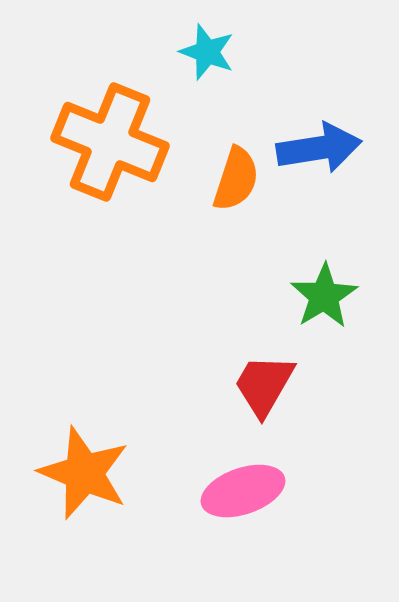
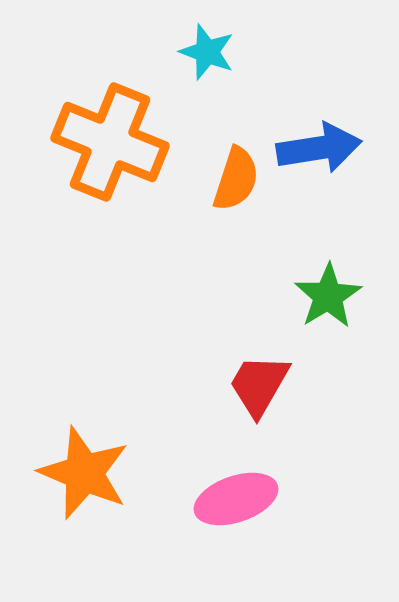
green star: moved 4 px right
red trapezoid: moved 5 px left
pink ellipse: moved 7 px left, 8 px down
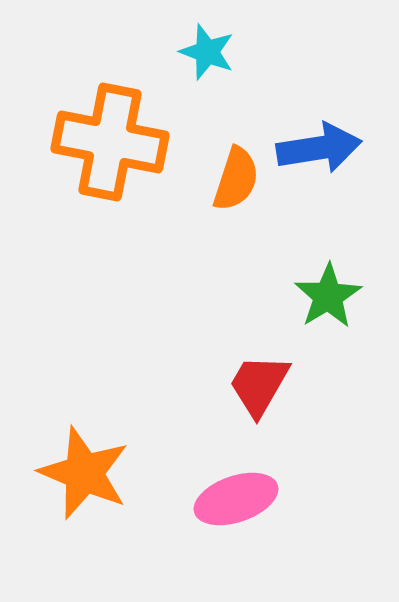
orange cross: rotated 11 degrees counterclockwise
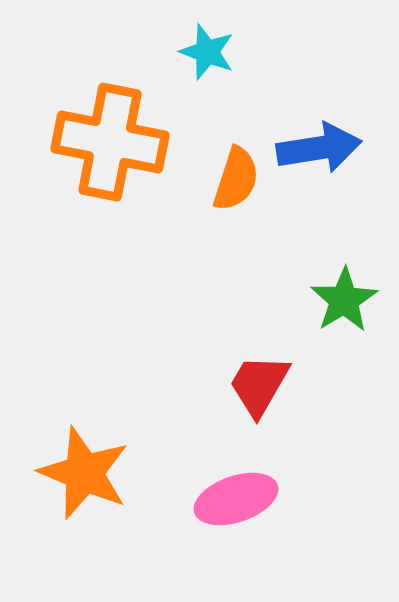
green star: moved 16 px right, 4 px down
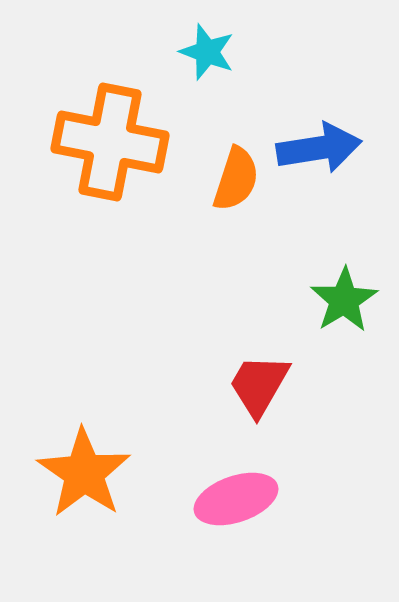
orange star: rotated 12 degrees clockwise
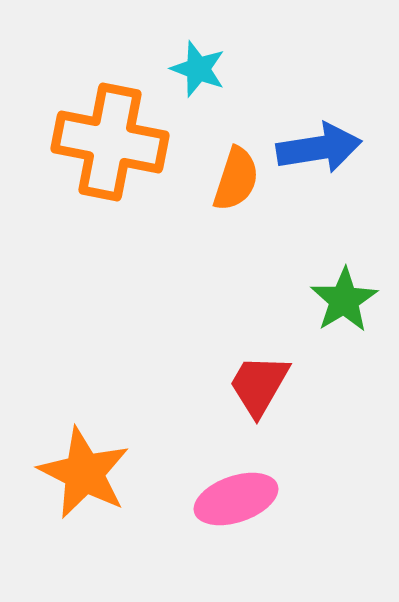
cyan star: moved 9 px left, 17 px down
orange star: rotated 8 degrees counterclockwise
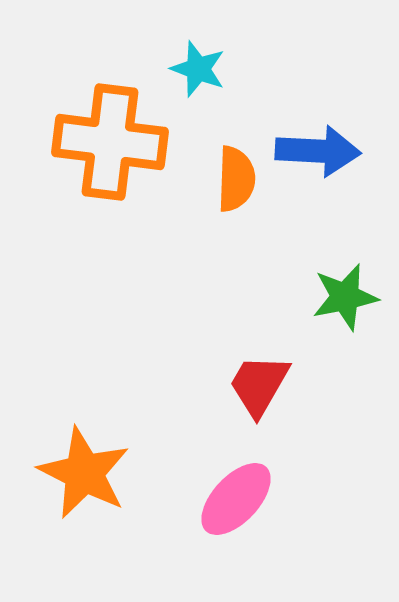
orange cross: rotated 4 degrees counterclockwise
blue arrow: moved 1 px left, 3 px down; rotated 12 degrees clockwise
orange semicircle: rotated 16 degrees counterclockwise
green star: moved 1 px right, 3 px up; rotated 20 degrees clockwise
pink ellipse: rotated 28 degrees counterclockwise
